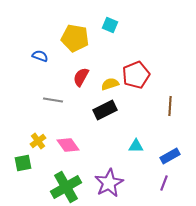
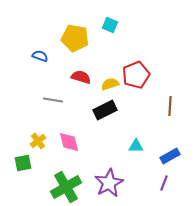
red semicircle: rotated 78 degrees clockwise
pink diamond: moved 1 px right, 3 px up; rotated 20 degrees clockwise
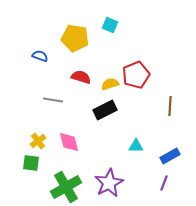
green square: moved 8 px right; rotated 18 degrees clockwise
